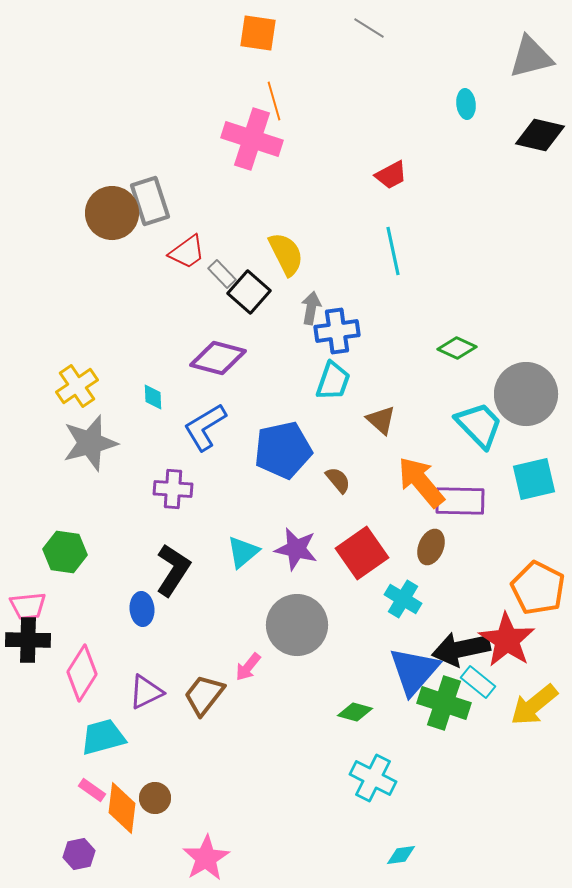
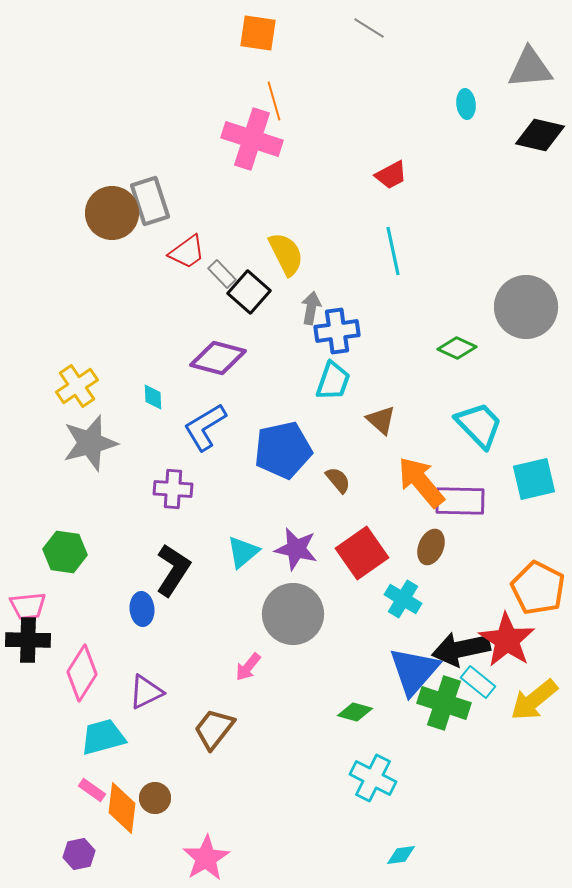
gray triangle at (531, 57): moved 1 px left, 11 px down; rotated 9 degrees clockwise
gray circle at (526, 394): moved 87 px up
gray circle at (297, 625): moved 4 px left, 11 px up
brown trapezoid at (204, 695): moved 10 px right, 34 px down
yellow arrow at (534, 705): moved 5 px up
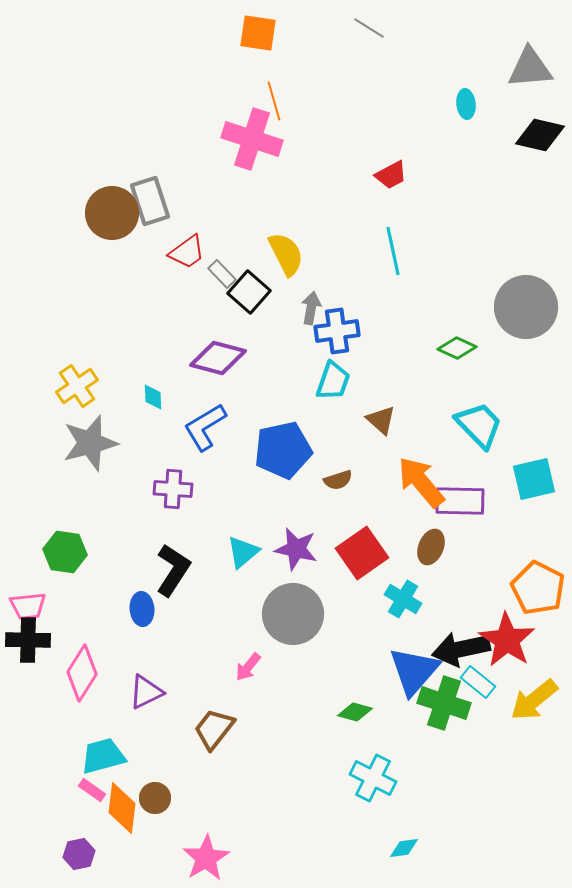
brown semicircle at (338, 480): rotated 112 degrees clockwise
cyan trapezoid at (103, 737): moved 19 px down
cyan diamond at (401, 855): moved 3 px right, 7 px up
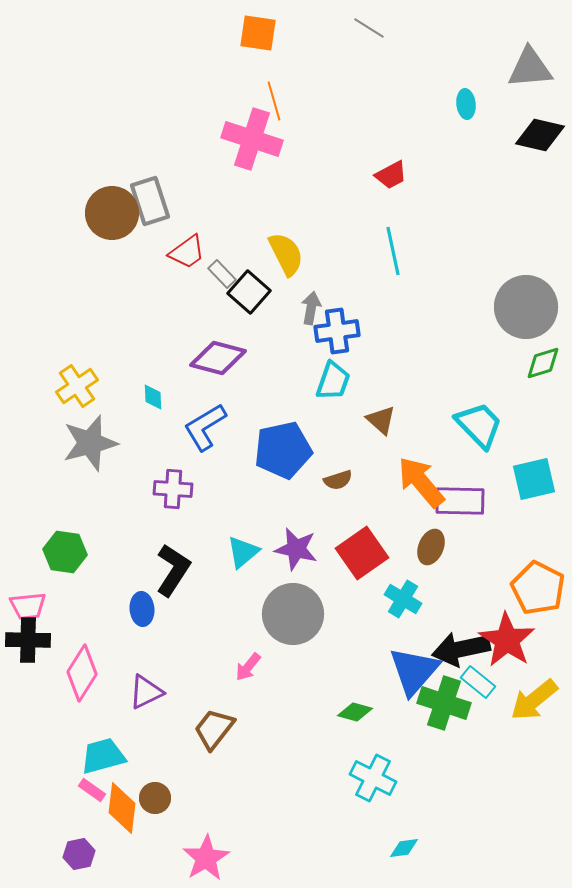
green diamond at (457, 348): moved 86 px right, 15 px down; rotated 42 degrees counterclockwise
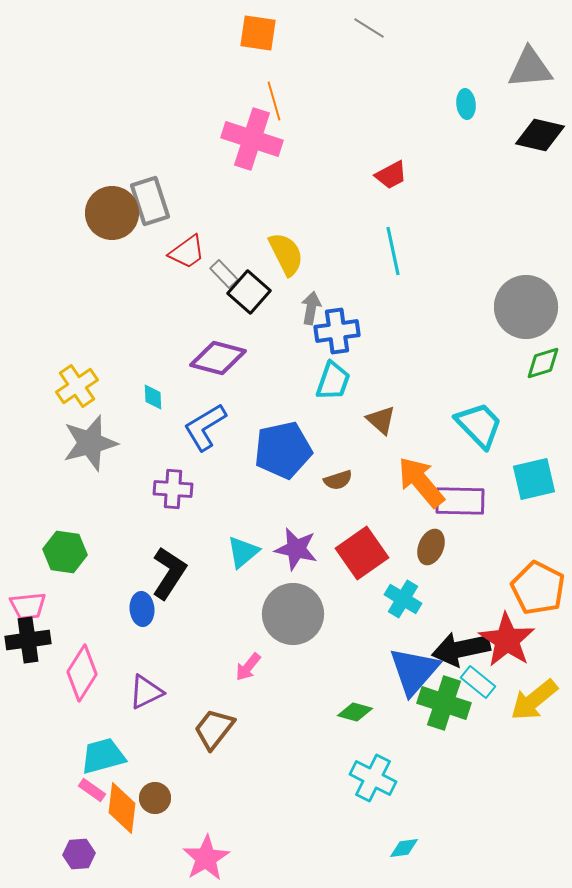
gray rectangle at (222, 274): moved 2 px right
black L-shape at (173, 570): moved 4 px left, 3 px down
black cross at (28, 640): rotated 9 degrees counterclockwise
purple hexagon at (79, 854): rotated 8 degrees clockwise
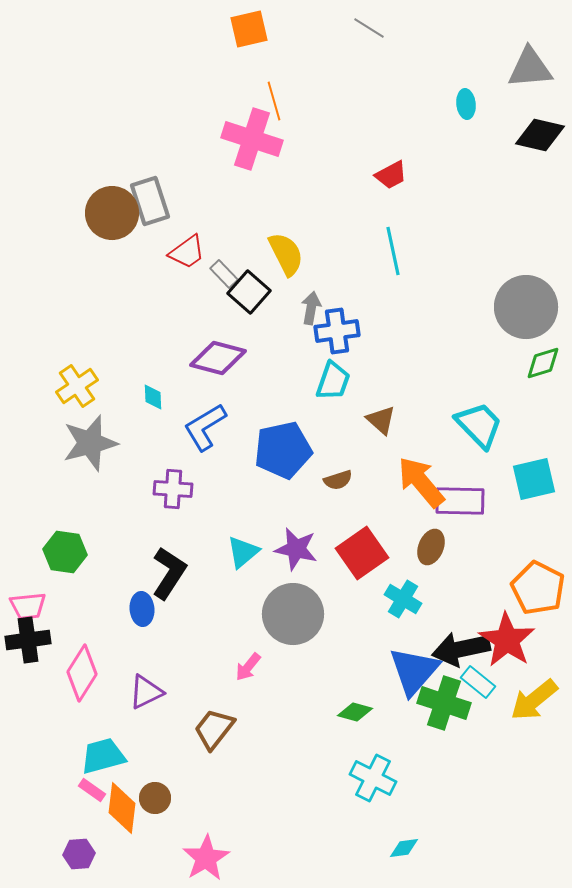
orange square at (258, 33): moved 9 px left, 4 px up; rotated 21 degrees counterclockwise
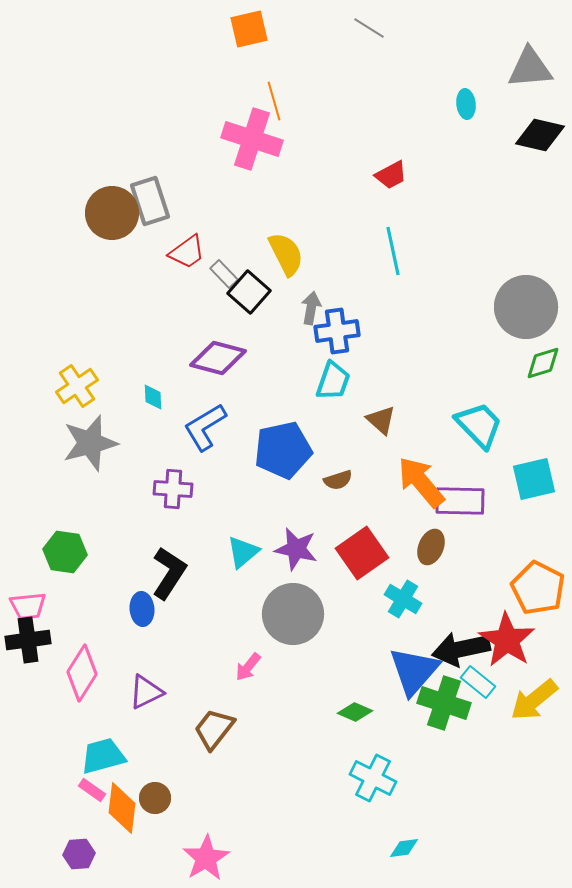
green diamond at (355, 712): rotated 8 degrees clockwise
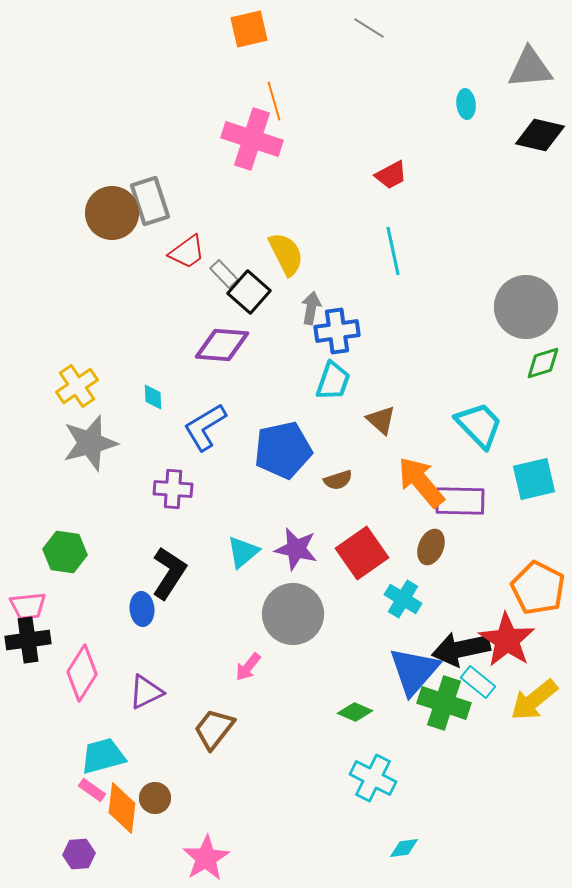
purple diamond at (218, 358): moved 4 px right, 13 px up; rotated 10 degrees counterclockwise
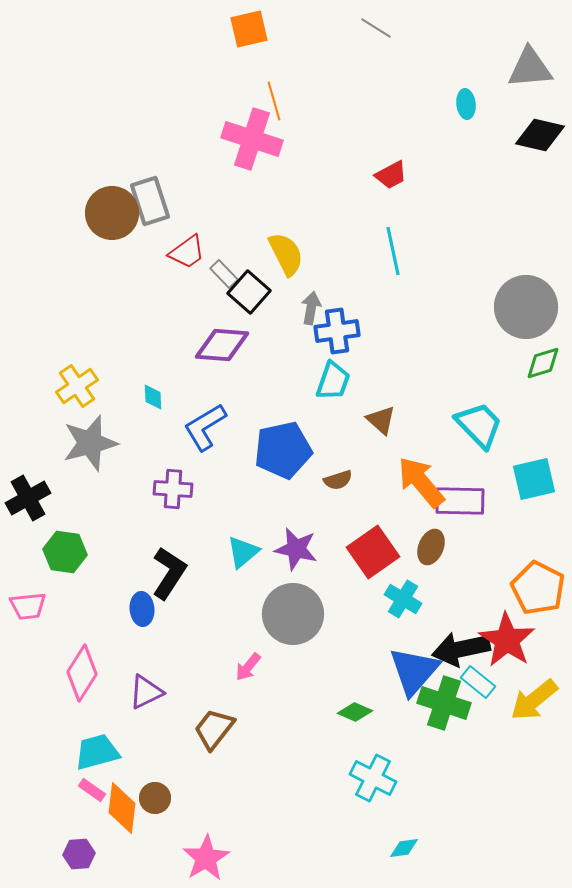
gray line at (369, 28): moved 7 px right
red square at (362, 553): moved 11 px right, 1 px up
black cross at (28, 640): moved 142 px up; rotated 21 degrees counterclockwise
cyan trapezoid at (103, 756): moved 6 px left, 4 px up
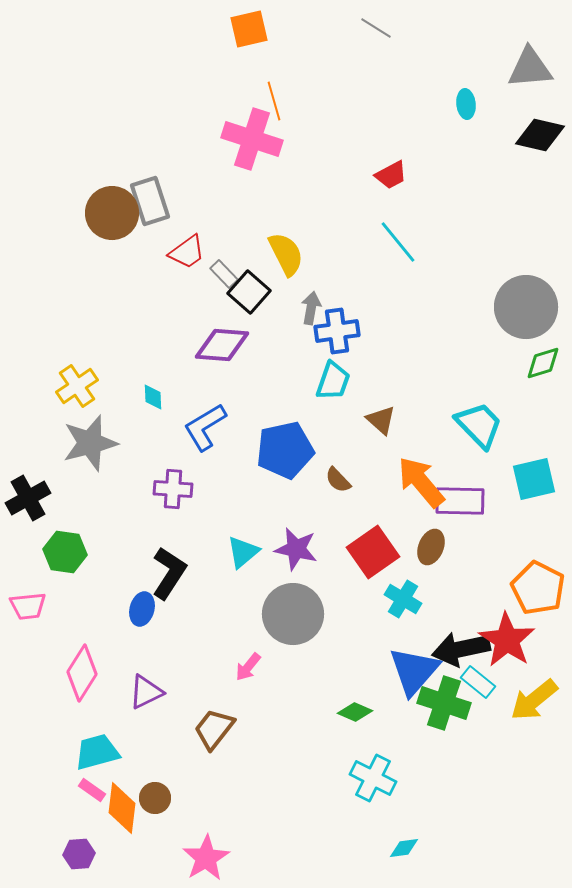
cyan line at (393, 251): moved 5 px right, 9 px up; rotated 27 degrees counterclockwise
blue pentagon at (283, 450): moved 2 px right
brown semicircle at (338, 480): rotated 64 degrees clockwise
blue ellipse at (142, 609): rotated 20 degrees clockwise
